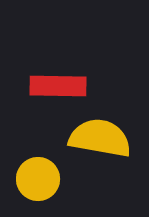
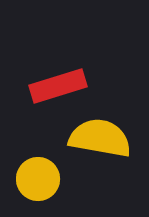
red rectangle: rotated 18 degrees counterclockwise
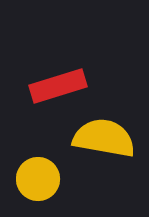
yellow semicircle: moved 4 px right
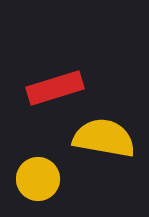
red rectangle: moved 3 px left, 2 px down
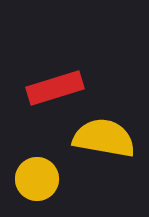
yellow circle: moved 1 px left
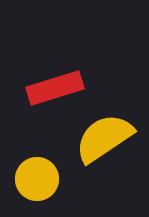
yellow semicircle: rotated 44 degrees counterclockwise
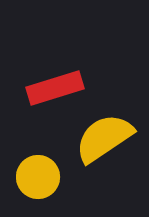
yellow circle: moved 1 px right, 2 px up
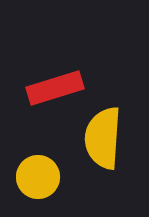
yellow semicircle: moved 1 px left; rotated 52 degrees counterclockwise
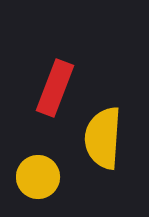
red rectangle: rotated 52 degrees counterclockwise
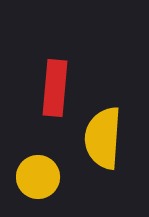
red rectangle: rotated 16 degrees counterclockwise
